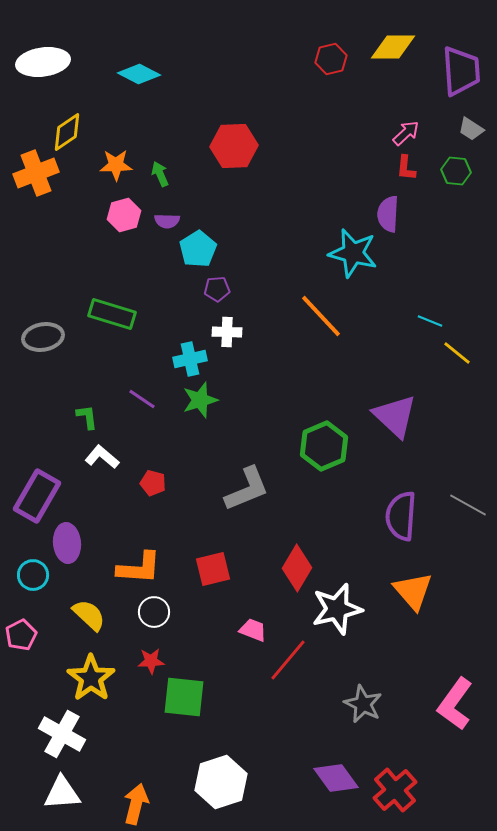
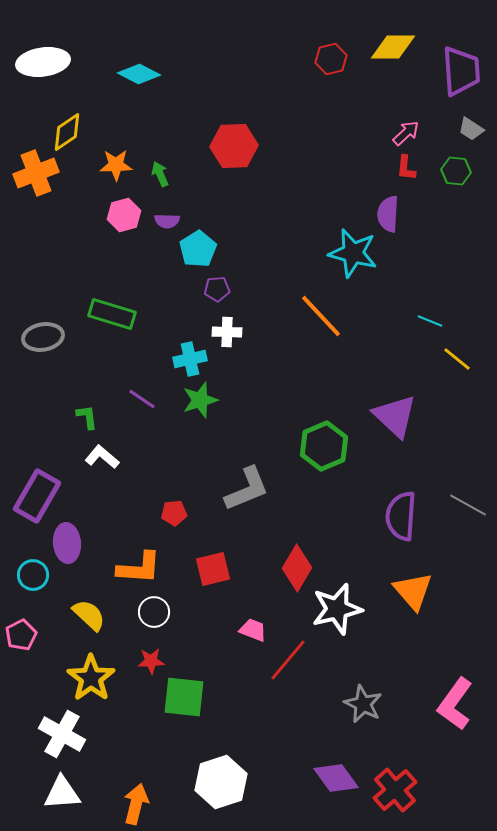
yellow line at (457, 353): moved 6 px down
red pentagon at (153, 483): moved 21 px right, 30 px down; rotated 20 degrees counterclockwise
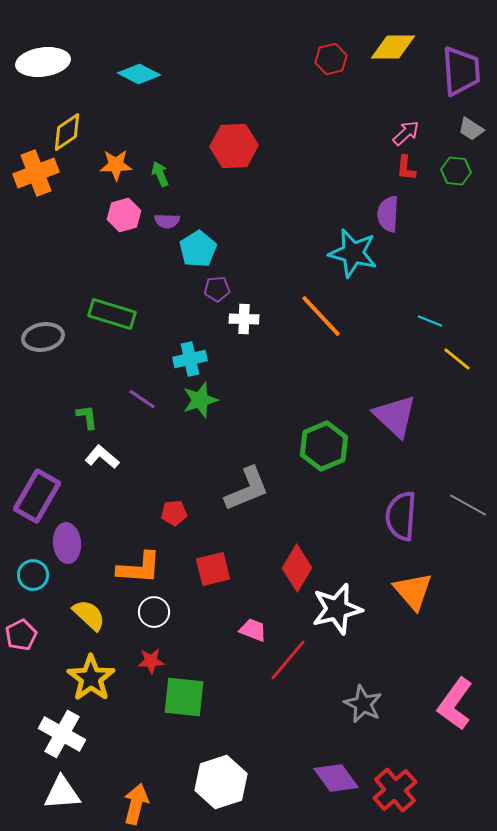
white cross at (227, 332): moved 17 px right, 13 px up
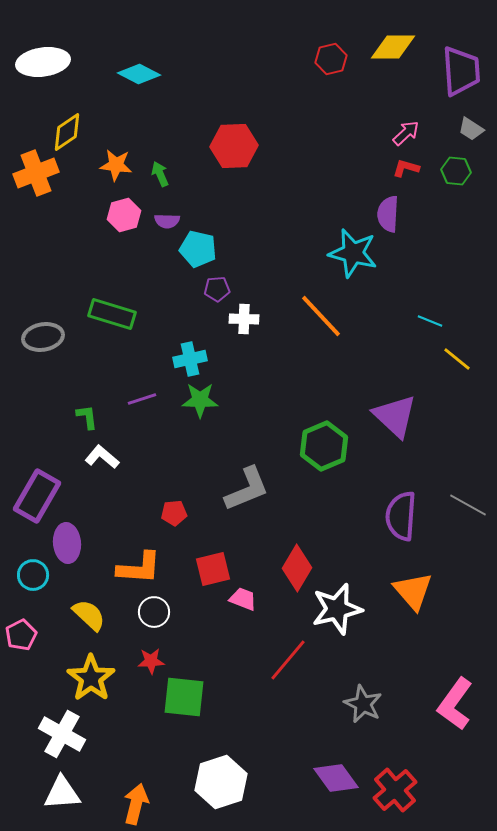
orange star at (116, 165): rotated 8 degrees clockwise
red L-shape at (406, 168): rotated 100 degrees clockwise
cyan pentagon at (198, 249): rotated 27 degrees counterclockwise
purple line at (142, 399): rotated 52 degrees counterclockwise
green star at (200, 400): rotated 18 degrees clockwise
pink trapezoid at (253, 630): moved 10 px left, 31 px up
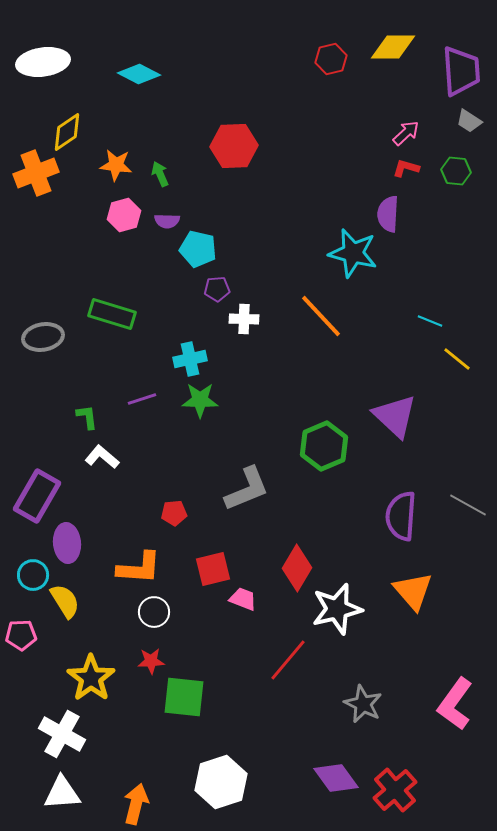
gray trapezoid at (471, 129): moved 2 px left, 8 px up
yellow semicircle at (89, 615): moved 24 px left, 14 px up; rotated 15 degrees clockwise
pink pentagon at (21, 635): rotated 24 degrees clockwise
